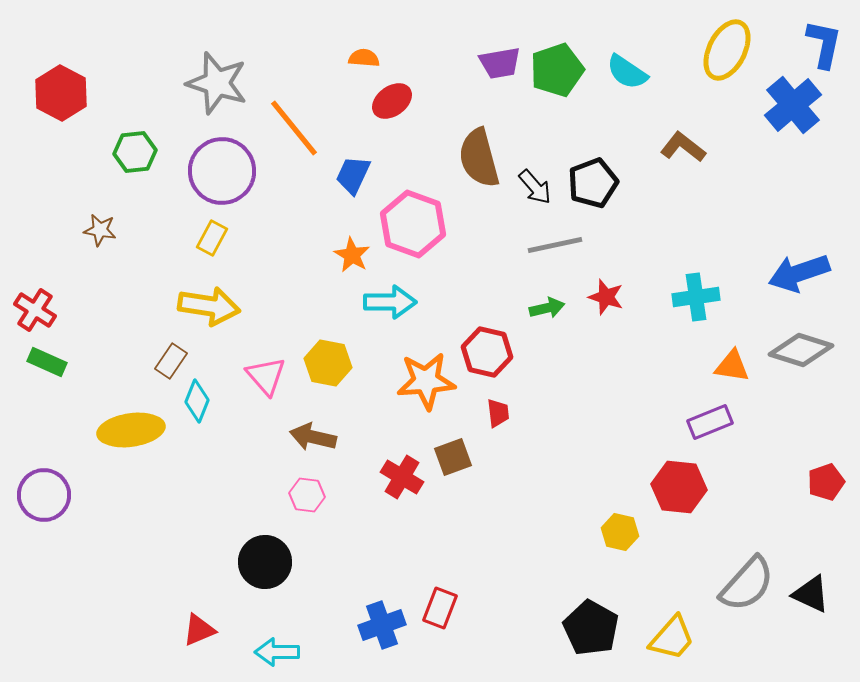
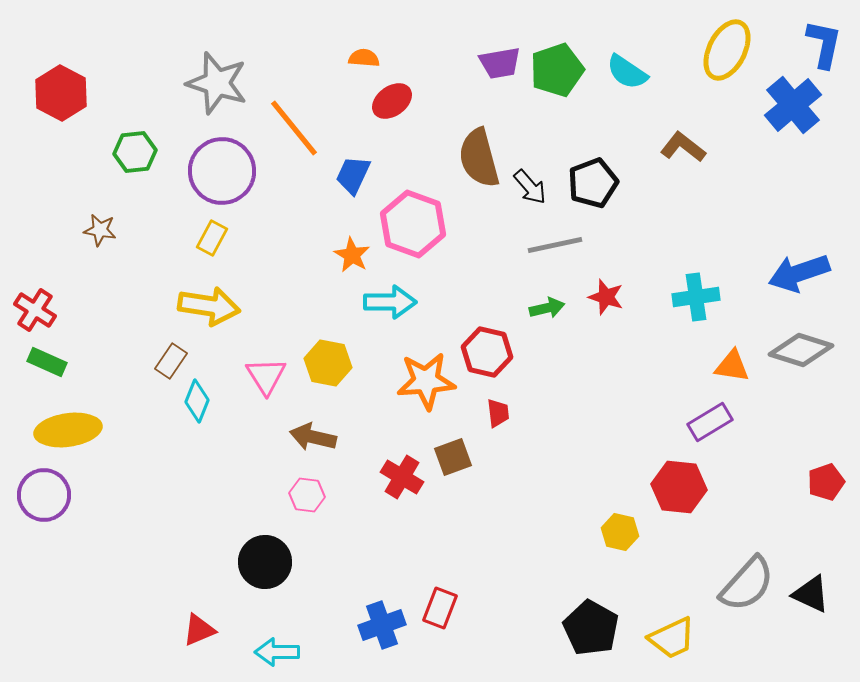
black arrow at (535, 187): moved 5 px left
pink triangle at (266, 376): rotated 9 degrees clockwise
purple rectangle at (710, 422): rotated 9 degrees counterclockwise
yellow ellipse at (131, 430): moved 63 px left
yellow trapezoid at (672, 638): rotated 24 degrees clockwise
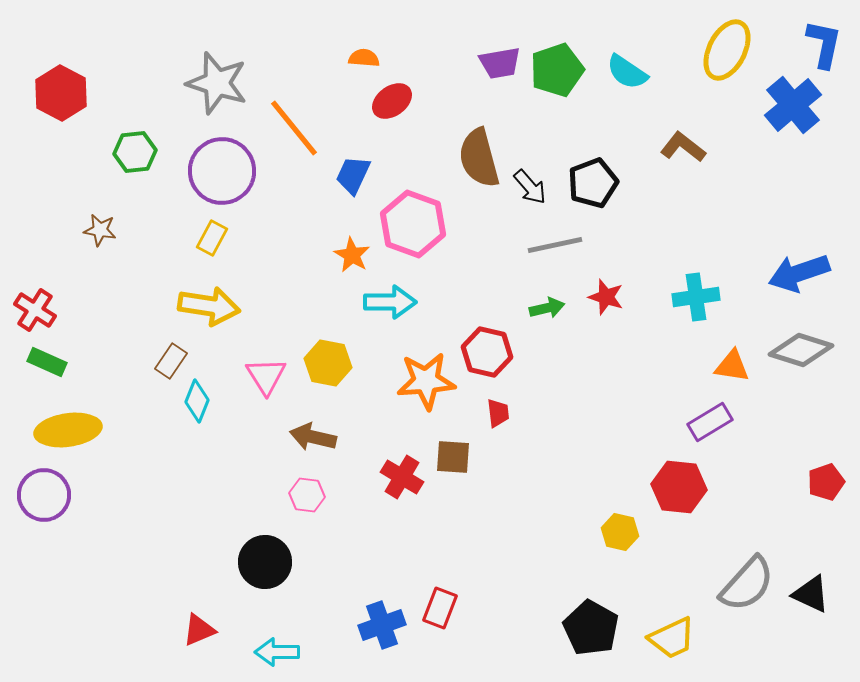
brown square at (453, 457): rotated 24 degrees clockwise
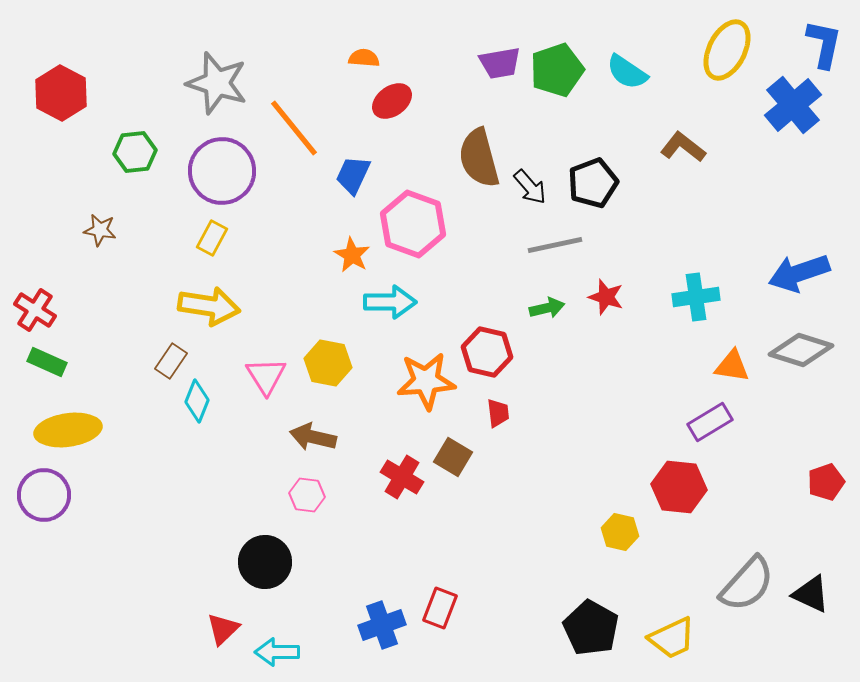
brown square at (453, 457): rotated 27 degrees clockwise
red triangle at (199, 630): moved 24 px right, 1 px up; rotated 21 degrees counterclockwise
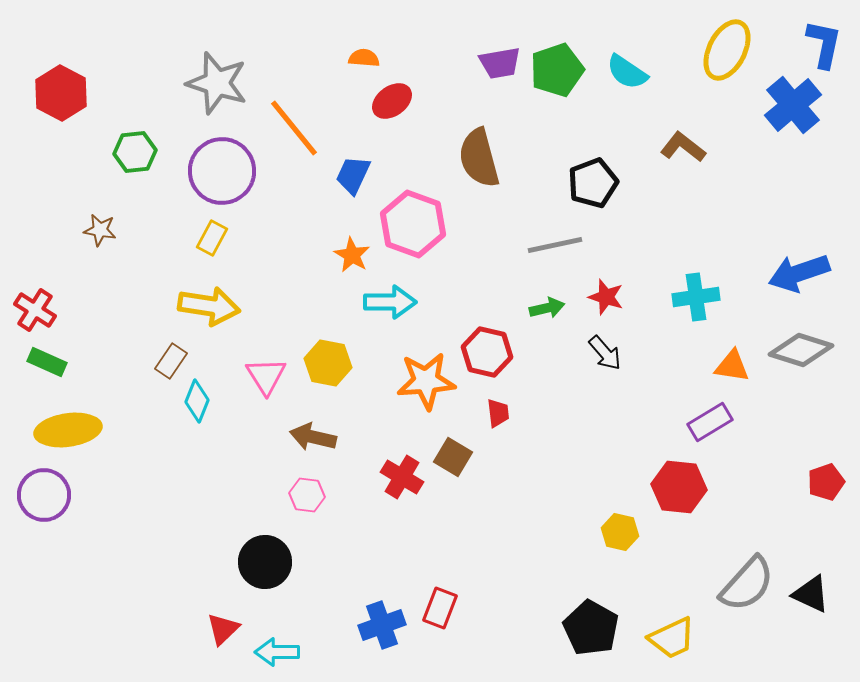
black arrow at (530, 187): moved 75 px right, 166 px down
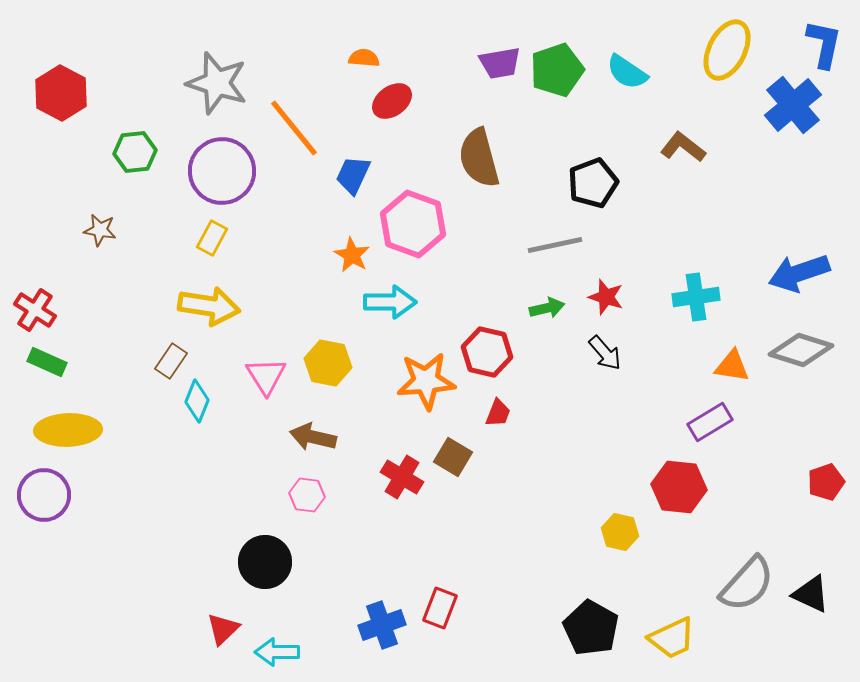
red trapezoid at (498, 413): rotated 28 degrees clockwise
yellow ellipse at (68, 430): rotated 6 degrees clockwise
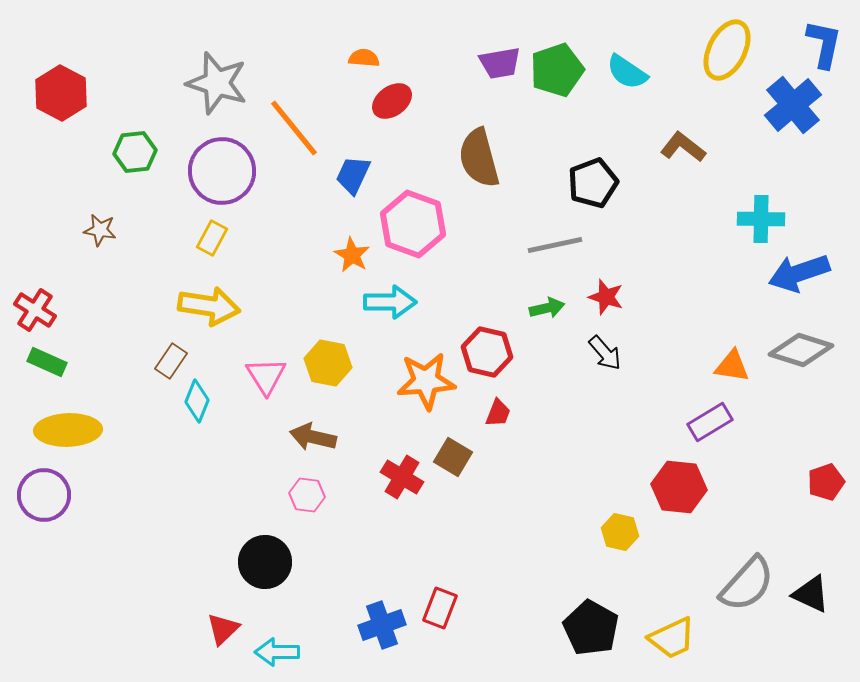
cyan cross at (696, 297): moved 65 px right, 78 px up; rotated 9 degrees clockwise
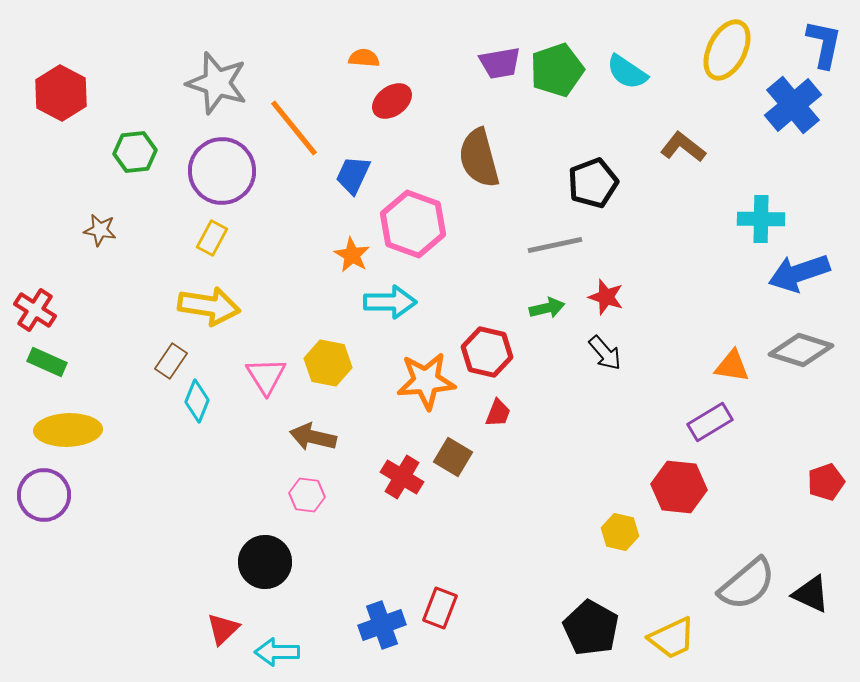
gray semicircle at (747, 584): rotated 8 degrees clockwise
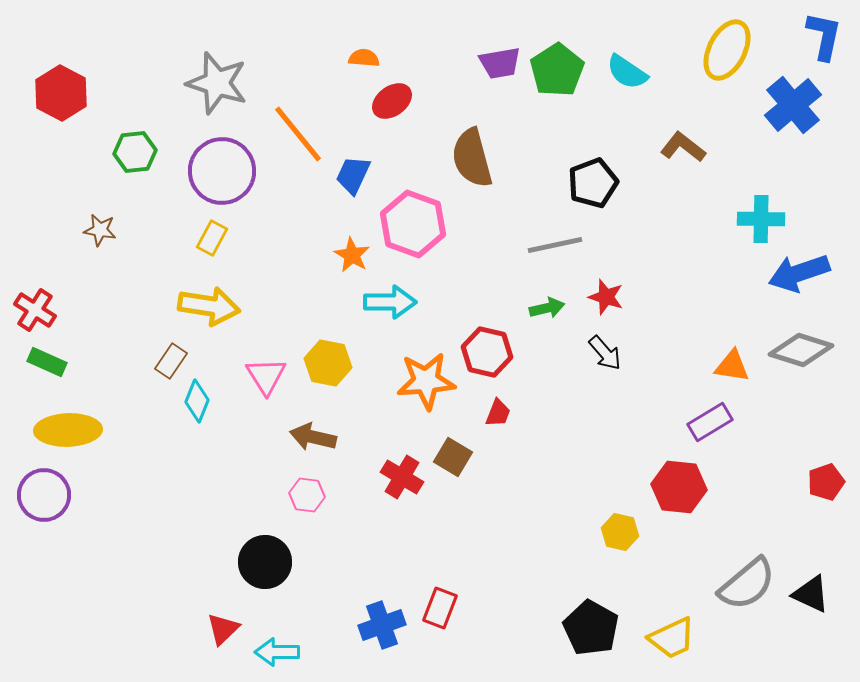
blue L-shape at (824, 44): moved 8 px up
green pentagon at (557, 70): rotated 14 degrees counterclockwise
orange line at (294, 128): moved 4 px right, 6 px down
brown semicircle at (479, 158): moved 7 px left
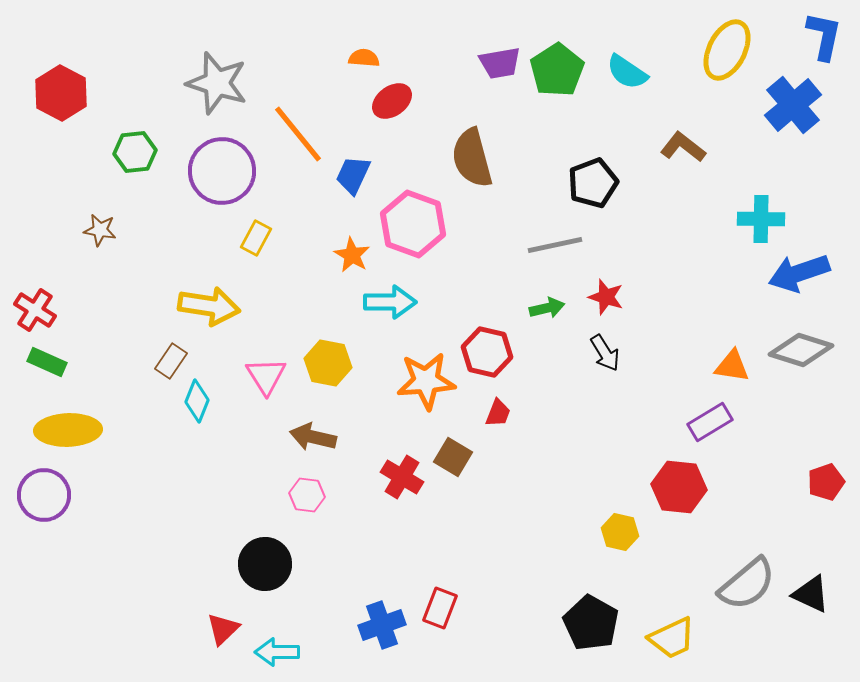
yellow rectangle at (212, 238): moved 44 px right
black arrow at (605, 353): rotated 9 degrees clockwise
black circle at (265, 562): moved 2 px down
black pentagon at (591, 628): moved 5 px up
